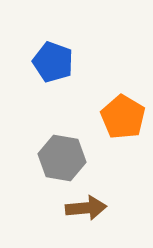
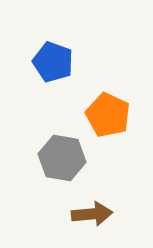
orange pentagon: moved 15 px left, 2 px up; rotated 6 degrees counterclockwise
brown arrow: moved 6 px right, 6 px down
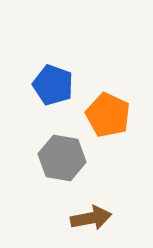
blue pentagon: moved 23 px down
brown arrow: moved 1 px left, 4 px down; rotated 6 degrees counterclockwise
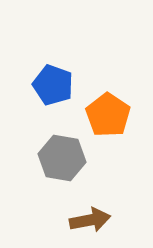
orange pentagon: rotated 9 degrees clockwise
brown arrow: moved 1 px left, 2 px down
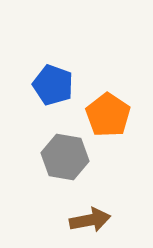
gray hexagon: moved 3 px right, 1 px up
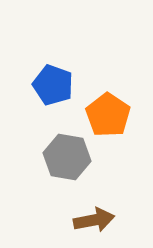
gray hexagon: moved 2 px right
brown arrow: moved 4 px right
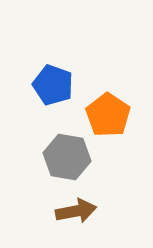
brown arrow: moved 18 px left, 9 px up
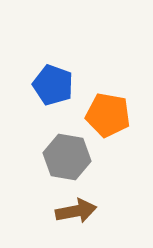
orange pentagon: rotated 24 degrees counterclockwise
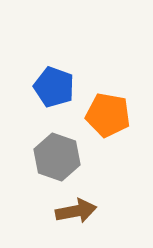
blue pentagon: moved 1 px right, 2 px down
gray hexagon: moved 10 px left; rotated 9 degrees clockwise
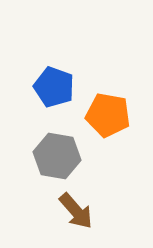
gray hexagon: moved 1 px up; rotated 9 degrees counterclockwise
brown arrow: rotated 60 degrees clockwise
